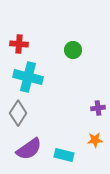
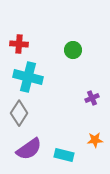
purple cross: moved 6 px left, 10 px up; rotated 16 degrees counterclockwise
gray diamond: moved 1 px right
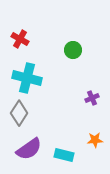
red cross: moved 1 px right, 5 px up; rotated 24 degrees clockwise
cyan cross: moved 1 px left, 1 px down
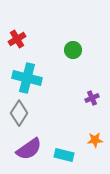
red cross: moved 3 px left; rotated 30 degrees clockwise
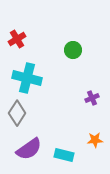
gray diamond: moved 2 px left
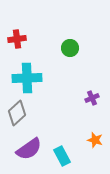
red cross: rotated 24 degrees clockwise
green circle: moved 3 px left, 2 px up
cyan cross: rotated 16 degrees counterclockwise
gray diamond: rotated 15 degrees clockwise
orange star: rotated 21 degrees clockwise
cyan rectangle: moved 2 px left, 1 px down; rotated 48 degrees clockwise
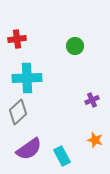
green circle: moved 5 px right, 2 px up
purple cross: moved 2 px down
gray diamond: moved 1 px right, 1 px up
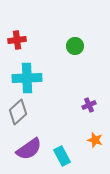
red cross: moved 1 px down
purple cross: moved 3 px left, 5 px down
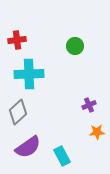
cyan cross: moved 2 px right, 4 px up
orange star: moved 2 px right, 8 px up; rotated 21 degrees counterclockwise
purple semicircle: moved 1 px left, 2 px up
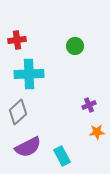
purple semicircle: rotated 8 degrees clockwise
